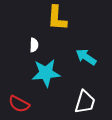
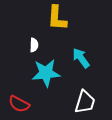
cyan arrow: moved 5 px left, 1 px down; rotated 20 degrees clockwise
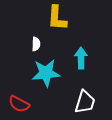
white semicircle: moved 2 px right, 1 px up
cyan arrow: rotated 35 degrees clockwise
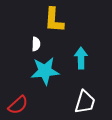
yellow L-shape: moved 3 px left, 2 px down
cyan star: moved 1 px left, 2 px up
red semicircle: moved 1 px left, 1 px down; rotated 70 degrees counterclockwise
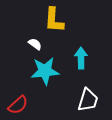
white semicircle: moved 1 px left; rotated 56 degrees counterclockwise
white trapezoid: moved 3 px right, 2 px up
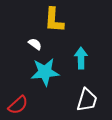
cyan star: moved 1 px down
white trapezoid: moved 1 px left
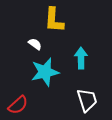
cyan star: rotated 8 degrees counterclockwise
white trapezoid: rotated 35 degrees counterclockwise
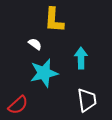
cyan star: moved 1 px left, 1 px down
white trapezoid: rotated 10 degrees clockwise
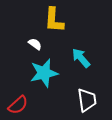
cyan arrow: rotated 40 degrees counterclockwise
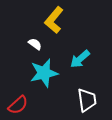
yellow L-shape: rotated 36 degrees clockwise
cyan arrow: moved 1 px left, 1 px down; rotated 90 degrees counterclockwise
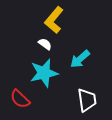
white semicircle: moved 10 px right
red semicircle: moved 2 px right, 6 px up; rotated 85 degrees clockwise
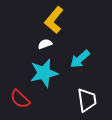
white semicircle: rotated 56 degrees counterclockwise
